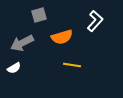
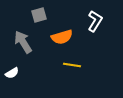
white L-shape: rotated 10 degrees counterclockwise
gray arrow: moved 1 px right, 1 px up; rotated 85 degrees clockwise
white semicircle: moved 2 px left, 5 px down
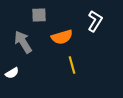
gray square: rotated 14 degrees clockwise
yellow line: rotated 66 degrees clockwise
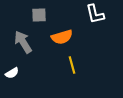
white L-shape: moved 7 px up; rotated 135 degrees clockwise
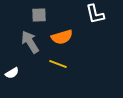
gray arrow: moved 7 px right
yellow line: moved 14 px left, 1 px up; rotated 54 degrees counterclockwise
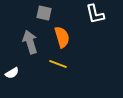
gray square: moved 5 px right, 2 px up; rotated 14 degrees clockwise
orange semicircle: rotated 90 degrees counterclockwise
gray arrow: rotated 15 degrees clockwise
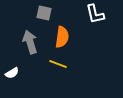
orange semicircle: rotated 25 degrees clockwise
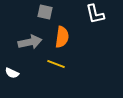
gray square: moved 1 px right, 1 px up
gray arrow: rotated 95 degrees clockwise
yellow line: moved 2 px left
white semicircle: rotated 56 degrees clockwise
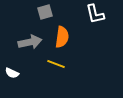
gray square: rotated 28 degrees counterclockwise
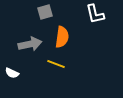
gray arrow: moved 2 px down
